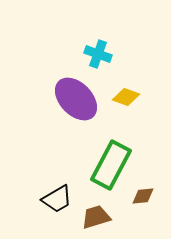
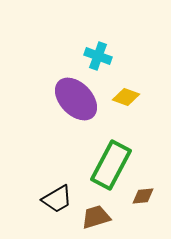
cyan cross: moved 2 px down
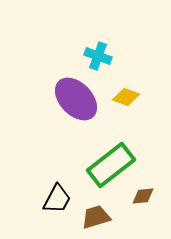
green rectangle: rotated 24 degrees clockwise
black trapezoid: rotated 32 degrees counterclockwise
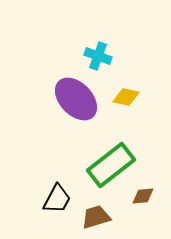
yellow diamond: rotated 8 degrees counterclockwise
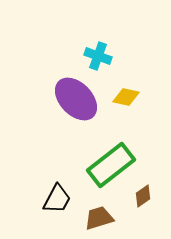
brown diamond: rotated 30 degrees counterclockwise
brown trapezoid: moved 3 px right, 1 px down
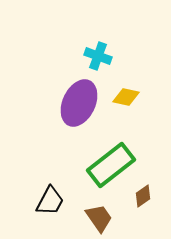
purple ellipse: moved 3 px right, 4 px down; rotated 69 degrees clockwise
black trapezoid: moved 7 px left, 2 px down
brown trapezoid: rotated 72 degrees clockwise
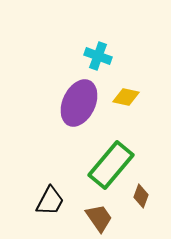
green rectangle: rotated 12 degrees counterclockwise
brown diamond: moved 2 px left; rotated 35 degrees counterclockwise
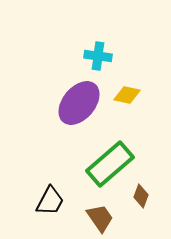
cyan cross: rotated 12 degrees counterclockwise
yellow diamond: moved 1 px right, 2 px up
purple ellipse: rotated 15 degrees clockwise
green rectangle: moved 1 px left, 1 px up; rotated 9 degrees clockwise
brown trapezoid: moved 1 px right
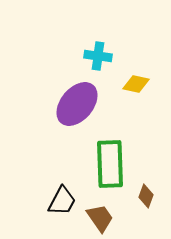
yellow diamond: moved 9 px right, 11 px up
purple ellipse: moved 2 px left, 1 px down
green rectangle: rotated 51 degrees counterclockwise
brown diamond: moved 5 px right
black trapezoid: moved 12 px right
